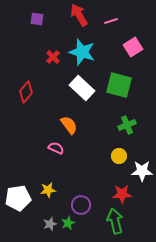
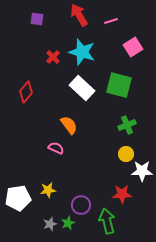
yellow circle: moved 7 px right, 2 px up
green arrow: moved 8 px left
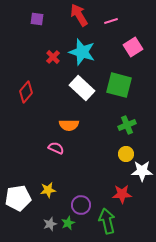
orange semicircle: rotated 126 degrees clockwise
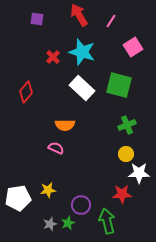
pink line: rotated 40 degrees counterclockwise
orange semicircle: moved 4 px left
white star: moved 3 px left, 2 px down
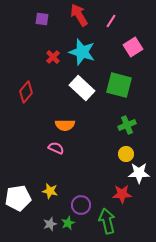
purple square: moved 5 px right
yellow star: moved 2 px right, 1 px down; rotated 21 degrees clockwise
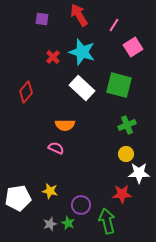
pink line: moved 3 px right, 4 px down
green star: rotated 24 degrees counterclockwise
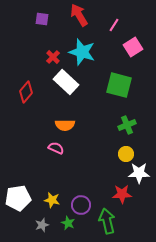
white rectangle: moved 16 px left, 6 px up
yellow star: moved 2 px right, 9 px down
gray star: moved 8 px left, 1 px down
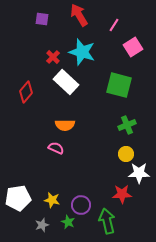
green star: moved 1 px up
